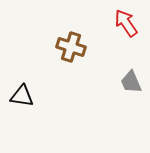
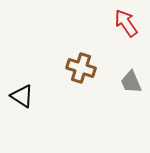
brown cross: moved 10 px right, 21 px down
black triangle: rotated 25 degrees clockwise
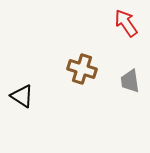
brown cross: moved 1 px right, 1 px down
gray trapezoid: moved 1 px left, 1 px up; rotated 15 degrees clockwise
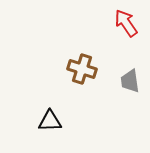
black triangle: moved 28 px right, 25 px down; rotated 35 degrees counterclockwise
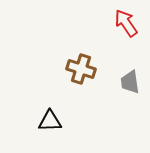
brown cross: moved 1 px left
gray trapezoid: moved 1 px down
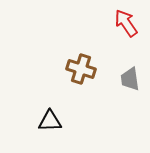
gray trapezoid: moved 3 px up
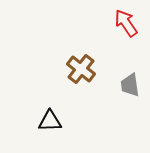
brown cross: rotated 20 degrees clockwise
gray trapezoid: moved 6 px down
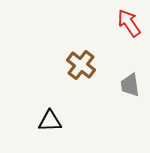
red arrow: moved 3 px right
brown cross: moved 4 px up
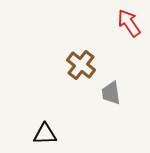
gray trapezoid: moved 19 px left, 8 px down
black triangle: moved 5 px left, 13 px down
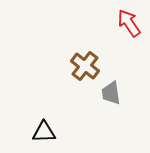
brown cross: moved 4 px right, 1 px down
black triangle: moved 1 px left, 2 px up
